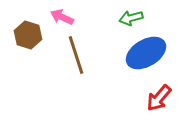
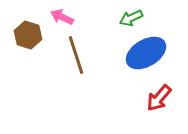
green arrow: rotated 10 degrees counterclockwise
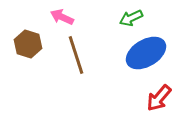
brown hexagon: moved 9 px down
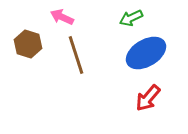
red arrow: moved 11 px left
